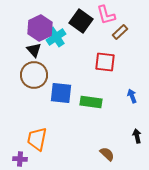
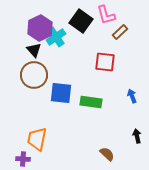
purple cross: moved 3 px right
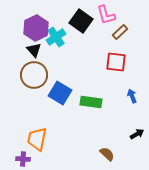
purple hexagon: moved 4 px left
red square: moved 11 px right
blue square: moved 1 px left; rotated 25 degrees clockwise
black arrow: moved 2 px up; rotated 72 degrees clockwise
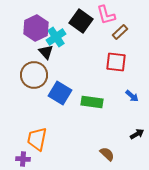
black triangle: moved 12 px right, 2 px down
blue arrow: rotated 152 degrees clockwise
green rectangle: moved 1 px right
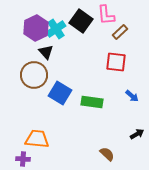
pink L-shape: rotated 10 degrees clockwise
cyan cross: moved 8 px up
orange trapezoid: rotated 85 degrees clockwise
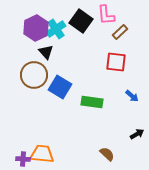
blue square: moved 6 px up
orange trapezoid: moved 5 px right, 15 px down
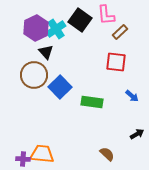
black square: moved 1 px left, 1 px up
blue square: rotated 15 degrees clockwise
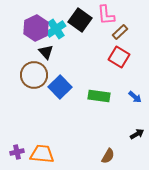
red square: moved 3 px right, 5 px up; rotated 25 degrees clockwise
blue arrow: moved 3 px right, 1 px down
green rectangle: moved 7 px right, 6 px up
brown semicircle: moved 1 px right, 2 px down; rotated 77 degrees clockwise
purple cross: moved 6 px left, 7 px up; rotated 16 degrees counterclockwise
